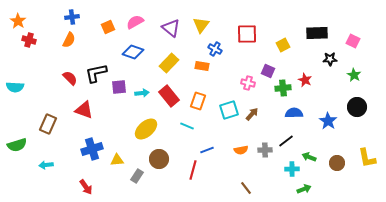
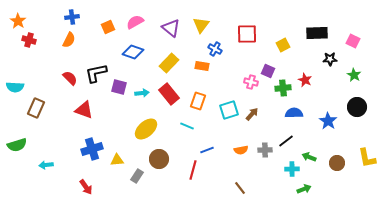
pink cross at (248, 83): moved 3 px right, 1 px up
purple square at (119, 87): rotated 21 degrees clockwise
red rectangle at (169, 96): moved 2 px up
brown rectangle at (48, 124): moved 12 px left, 16 px up
brown line at (246, 188): moved 6 px left
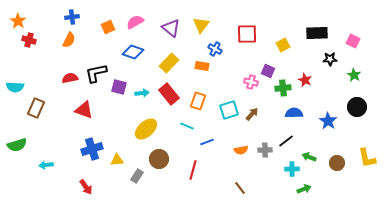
red semicircle at (70, 78): rotated 56 degrees counterclockwise
blue line at (207, 150): moved 8 px up
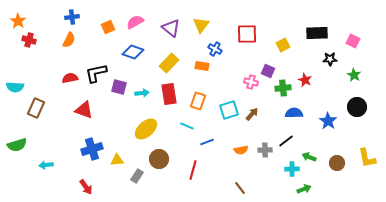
red rectangle at (169, 94): rotated 30 degrees clockwise
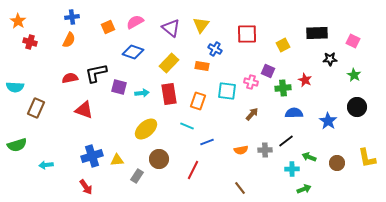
red cross at (29, 40): moved 1 px right, 2 px down
cyan square at (229, 110): moved 2 px left, 19 px up; rotated 24 degrees clockwise
blue cross at (92, 149): moved 7 px down
red line at (193, 170): rotated 12 degrees clockwise
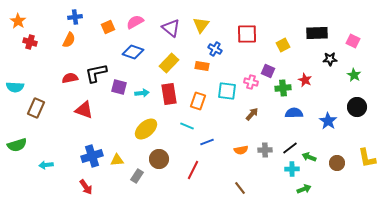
blue cross at (72, 17): moved 3 px right
black line at (286, 141): moved 4 px right, 7 px down
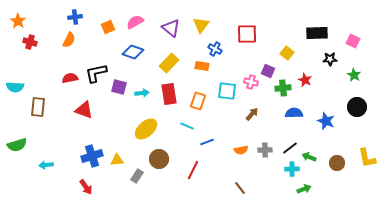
yellow square at (283, 45): moved 4 px right, 8 px down; rotated 24 degrees counterclockwise
brown rectangle at (36, 108): moved 2 px right, 1 px up; rotated 18 degrees counterclockwise
blue star at (328, 121): moved 2 px left; rotated 12 degrees counterclockwise
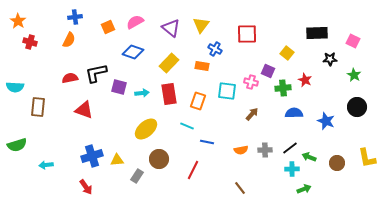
blue line at (207, 142): rotated 32 degrees clockwise
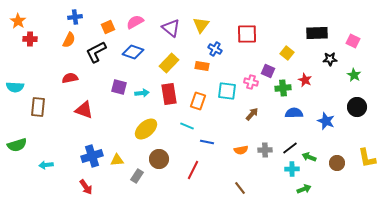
red cross at (30, 42): moved 3 px up; rotated 16 degrees counterclockwise
black L-shape at (96, 73): moved 21 px up; rotated 15 degrees counterclockwise
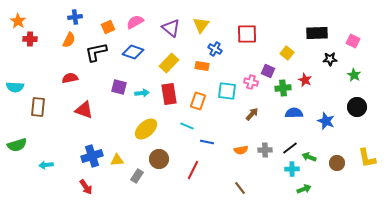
black L-shape at (96, 52): rotated 15 degrees clockwise
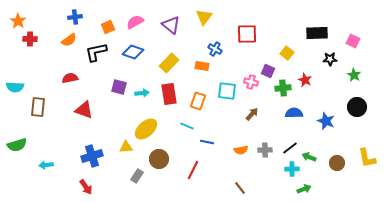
yellow triangle at (201, 25): moved 3 px right, 8 px up
purple triangle at (171, 28): moved 3 px up
orange semicircle at (69, 40): rotated 28 degrees clockwise
yellow triangle at (117, 160): moved 9 px right, 13 px up
